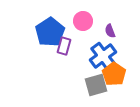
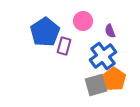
blue pentagon: moved 5 px left
orange pentagon: moved 5 px down
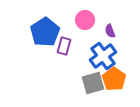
pink circle: moved 2 px right, 1 px up
gray square: moved 3 px left, 2 px up
